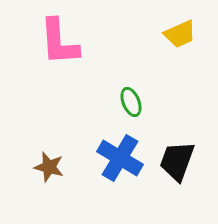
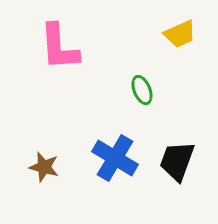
pink L-shape: moved 5 px down
green ellipse: moved 11 px right, 12 px up
blue cross: moved 5 px left
brown star: moved 5 px left
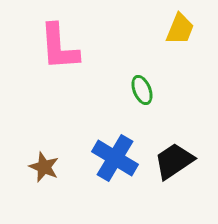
yellow trapezoid: moved 5 px up; rotated 44 degrees counterclockwise
black trapezoid: moved 3 px left; rotated 36 degrees clockwise
brown star: rotated 8 degrees clockwise
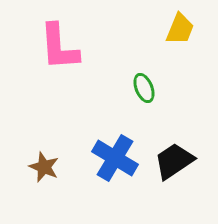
green ellipse: moved 2 px right, 2 px up
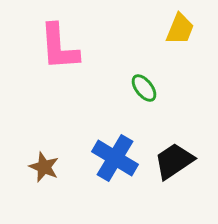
green ellipse: rotated 16 degrees counterclockwise
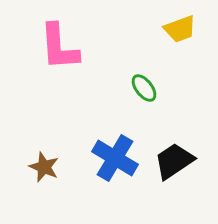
yellow trapezoid: rotated 48 degrees clockwise
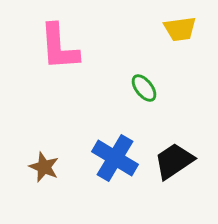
yellow trapezoid: rotated 12 degrees clockwise
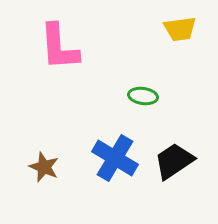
green ellipse: moved 1 px left, 8 px down; rotated 44 degrees counterclockwise
